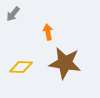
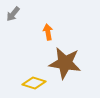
yellow diamond: moved 13 px right, 16 px down; rotated 15 degrees clockwise
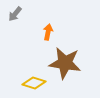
gray arrow: moved 2 px right
orange arrow: rotated 21 degrees clockwise
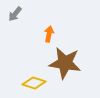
orange arrow: moved 1 px right, 2 px down
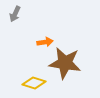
gray arrow: rotated 14 degrees counterclockwise
orange arrow: moved 4 px left, 8 px down; rotated 70 degrees clockwise
